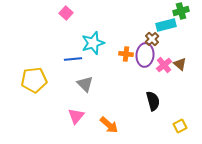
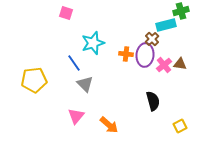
pink square: rotated 24 degrees counterclockwise
blue line: moved 1 px right, 4 px down; rotated 60 degrees clockwise
brown triangle: rotated 32 degrees counterclockwise
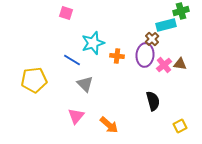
orange cross: moved 9 px left, 2 px down
blue line: moved 2 px left, 3 px up; rotated 24 degrees counterclockwise
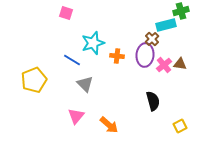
yellow pentagon: rotated 15 degrees counterclockwise
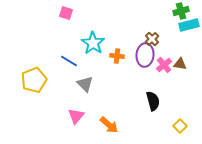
cyan rectangle: moved 23 px right
cyan star: rotated 20 degrees counterclockwise
blue line: moved 3 px left, 1 px down
yellow square: rotated 16 degrees counterclockwise
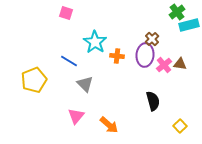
green cross: moved 4 px left, 1 px down; rotated 21 degrees counterclockwise
cyan star: moved 2 px right, 1 px up
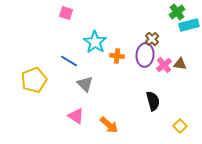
pink triangle: rotated 36 degrees counterclockwise
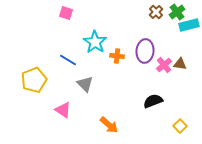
brown cross: moved 4 px right, 27 px up
purple ellipse: moved 4 px up
blue line: moved 1 px left, 1 px up
black semicircle: rotated 96 degrees counterclockwise
pink triangle: moved 13 px left, 6 px up
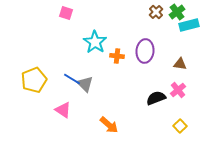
blue line: moved 4 px right, 19 px down
pink cross: moved 14 px right, 25 px down
black semicircle: moved 3 px right, 3 px up
